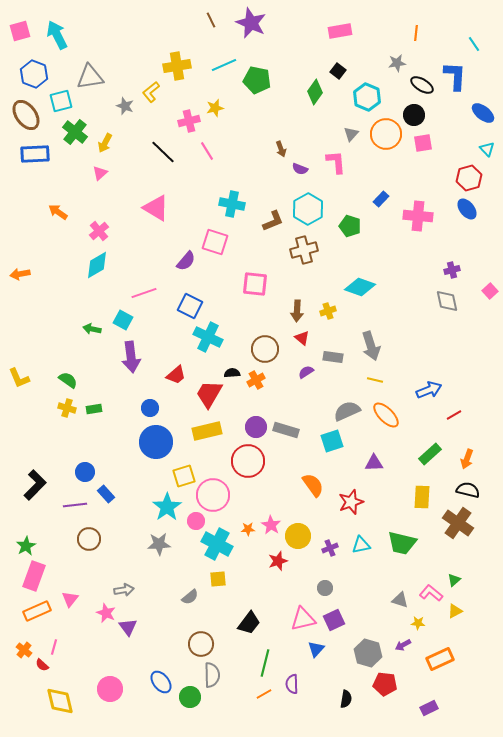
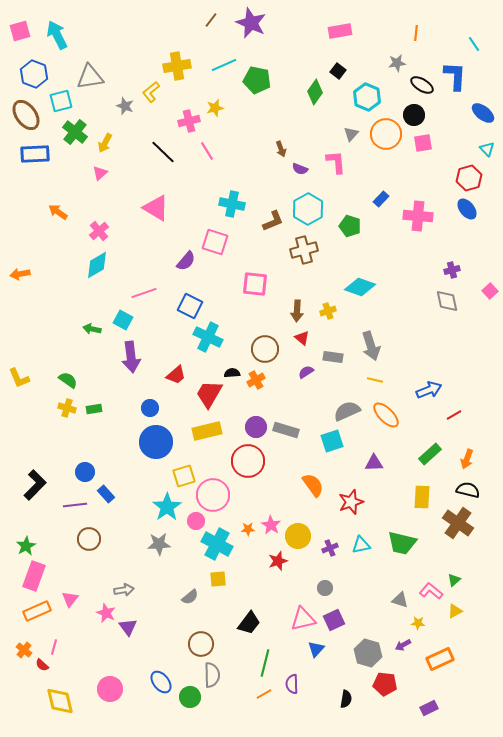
brown line at (211, 20): rotated 63 degrees clockwise
pink L-shape at (431, 593): moved 2 px up
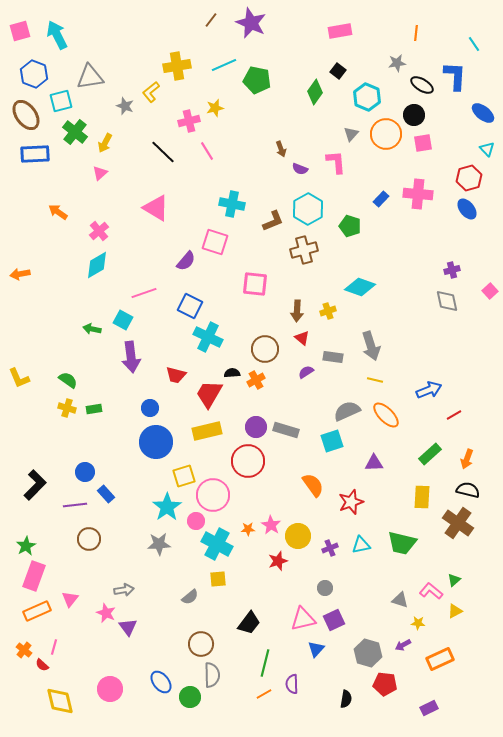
pink cross at (418, 216): moved 22 px up
red trapezoid at (176, 375): rotated 55 degrees clockwise
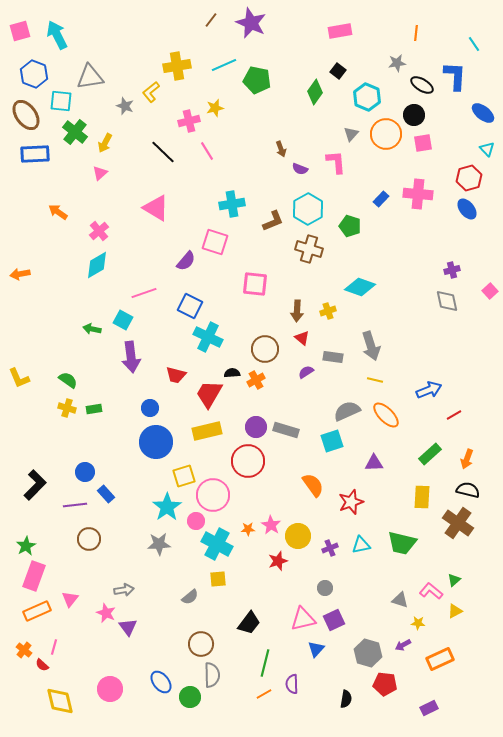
cyan square at (61, 101): rotated 20 degrees clockwise
cyan cross at (232, 204): rotated 20 degrees counterclockwise
brown cross at (304, 250): moved 5 px right, 1 px up; rotated 32 degrees clockwise
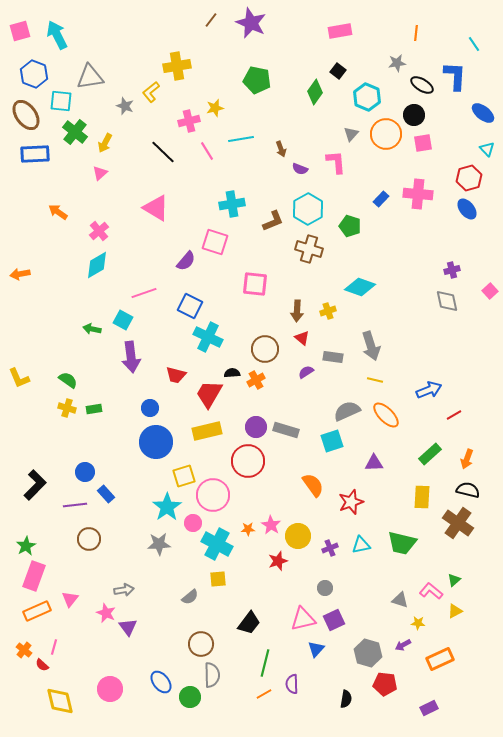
cyan line at (224, 65): moved 17 px right, 74 px down; rotated 15 degrees clockwise
pink circle at (196, 521): moved 3 px left, 2 px down
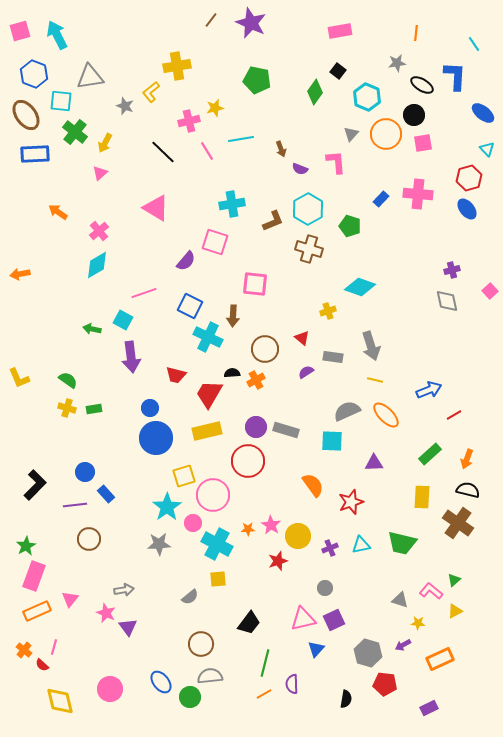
brown arrow at (297, 311): moved 64 px left, 5 px down
cyan square at (332, 441): rotated 20 degrees clockwise
blue circle at (156, 442): moved 4 px up
gray semicircle at (212, 675): moved 2 px left, 1 px down; rotated 95 degrees counterclockwise
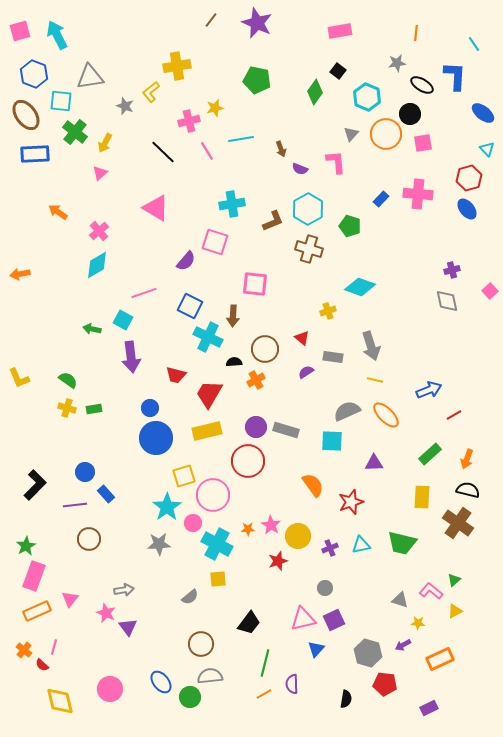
purple star at (251, 23): moved 6 px right
black circle at (414, 115): moved 4 px left, 1 px up
black semicircle at (232, 373): moved 2 px right, 11 px up
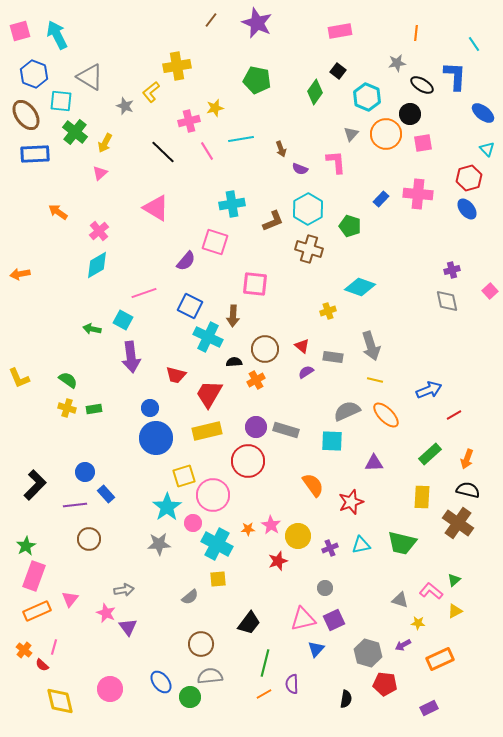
gray triangle at (90, 77): rotated 40 degrees clockwise
red triangle at (302, 338): moved 8 px down
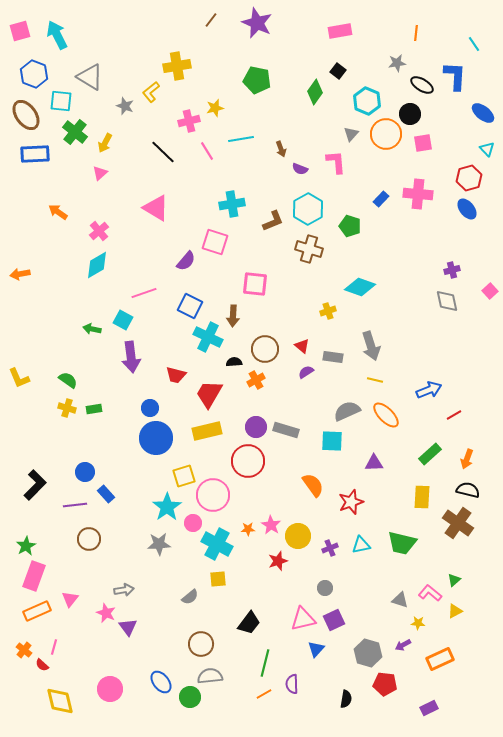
cyan hexagon at (367, 97): moved 4 px down
pink L-shape at (431, 591): moved 1 px left, 2 px down
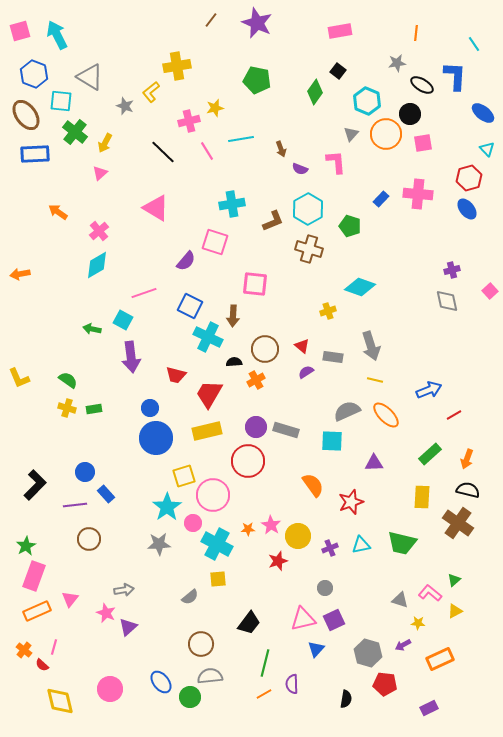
purple triangle at (128, 627): rotated 24 degrees clockwise
